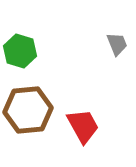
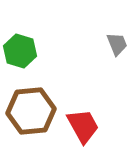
brown hexagon: moved 3 px right, 1 px down
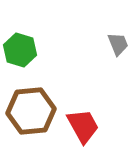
gray trapezoid: moved 1 px right
green hexagon: moved 1 px up
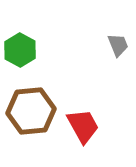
gray trapezoid: moved 1 px down
green hexagon: rotated 12 degrees clockwise
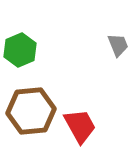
green hexagon: rotated 8 degrees clockwise
red trapezoid: moved 3 px left
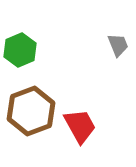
brown hexagon: rotated 15 degrees counterclockwise
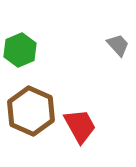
gray trapezoid: rotated 20 degrees counterclockwise
brown hexagon: rotated 15 degrees counterclockwise
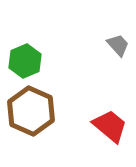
green hexagon: moved 5 px right, 11 px down
red trapezoid: moved 30 px right; rotated 21 degrees counterclockwise
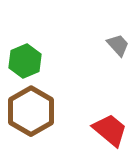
brown hexagon: rotated 6 degrees clockwise
red trapezoid: moved 4 px down
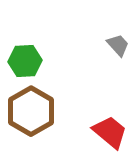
green hexagon: rotated 20 degrees clockwise
red trapezoid: moved 2 px down
